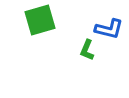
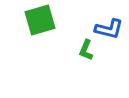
green L-shape: moved 1 px left
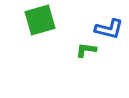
green L-shape: rotated 75 degrees clockwise
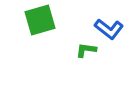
blue L-shape: rotated 24 degrees clockwise
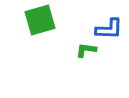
blue L-shape: rotated 36 degrees counterclockwise
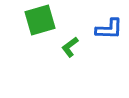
green L-shape: moved 16 px left, 3 px up; rotated 45 degrees counterclockwise
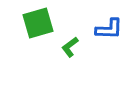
green square: moved 2 px left, 3 px down
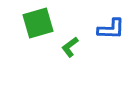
blue L-shape: moved 2 px right
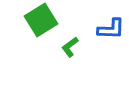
green square: moved 3 px right, 3 px up; rotated 16 degrees counterclockwise
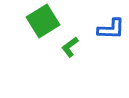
green square: moved 2 px right, 1 px down
